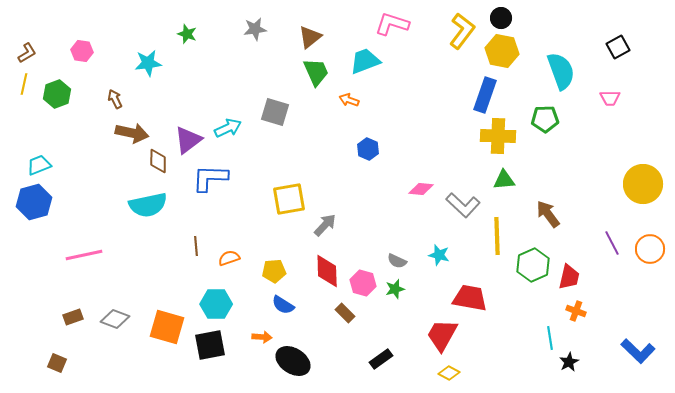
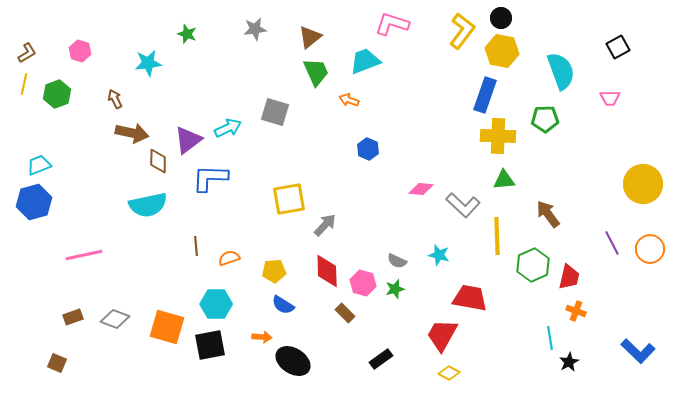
pink hexagon at (82, 51): moved 2 px left; rotated 10 degrees clockwise
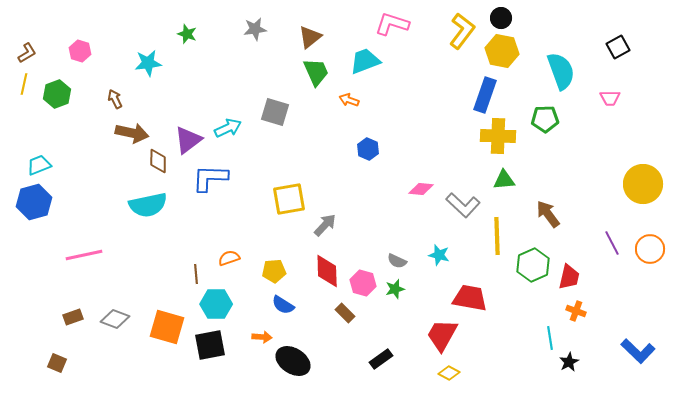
brown line at (196, 246): moved 28 px down
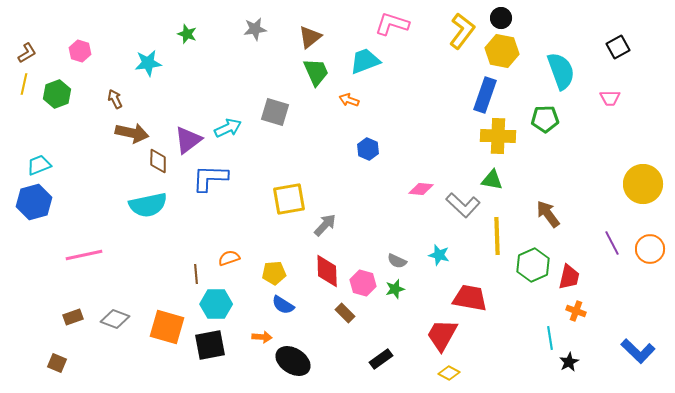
green triangle at (504, 180): moved 12 px left; rotated 15 degrees clockwise
yellow pentagon at (274, 271): moved 2 px down
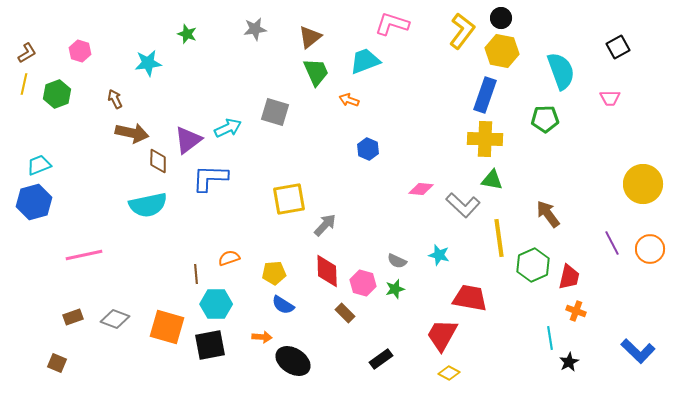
yellow cross at (498, 136): moved 13 px left, 3 px down
yellow line at (497, 236): moved 2 px right, 2 px down; rotated 6 degrees counterclockwise
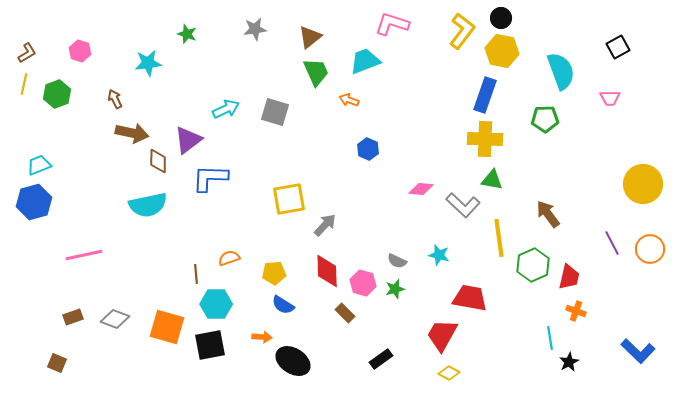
cyan arrow at (228, 128): moved 2 px left, 19 px up
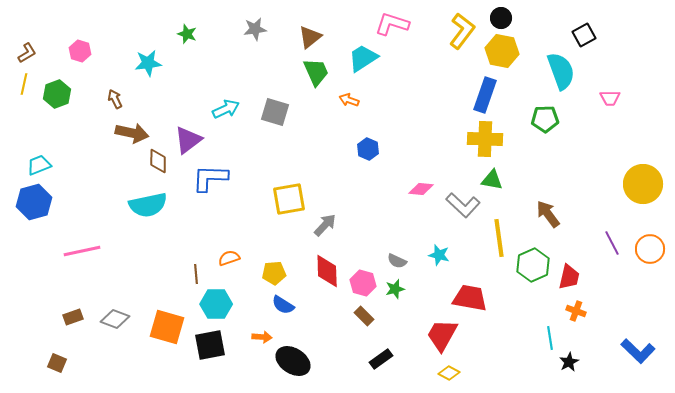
black square at (618, 47): moved 34 px left, 12 px up
cyan trapezoid at (365, 61): moved 2 px left, 3 px up; rotated 12 degrees counterclockwise
pink line at (84, 255): moved 2 px left, 4 px up
brown rectangle at (345, 313): moved 19 px right, 3 px down
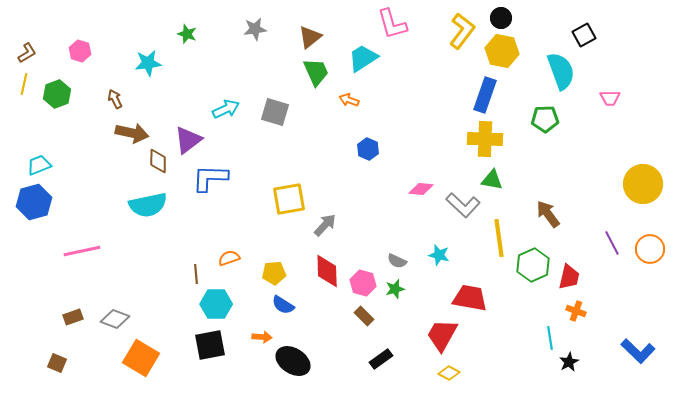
pink L-shape at (392, 24): rotated 124 degrees counterclockwise
orange square at (167, 327): moved 26 px left, 31 px down; rotated 15 degrees clockwise
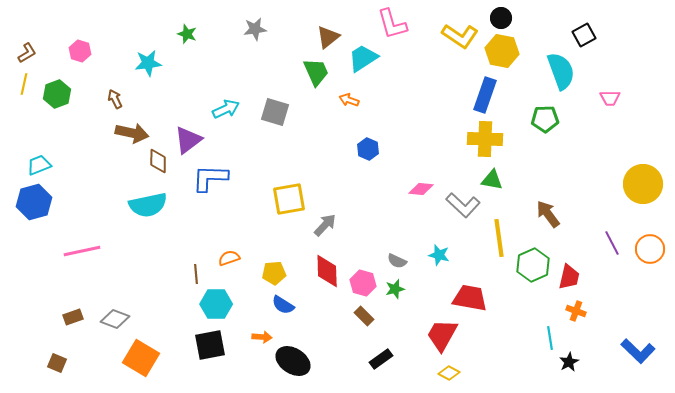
yellow L-shape at (462, 31): moved 2 px left, 5 px down; rotated 87 degrees clockwise
brown triangle at (310, 37): moved 18 px right
